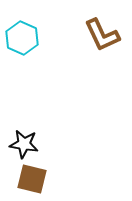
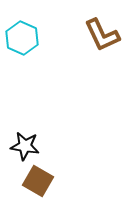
black star: moved 1 px right, 2 px down
brown square: moved 6 px right, 2 px down; rotated 16 degrees clockwise
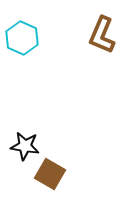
brown L-shape: rotated 48 degrees clockwise
brown square: moved 12 px right, 7 px up
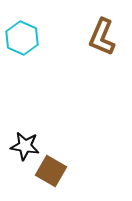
brown L-shape: moved 2 px down
brown square: moved 1 px right, 3 px up
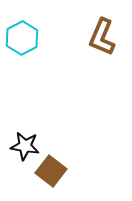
cyan hexagon: rotated 8 degrees clockwise
brown square: rotated 8 degrees clockwise
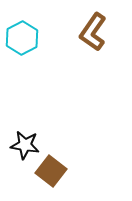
brown L-shape: moved 9 px left, 5 px up; rotated 12 degrees clockwise
black star: moved 1 px up
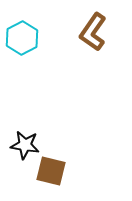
brown square: rotated 24 degrees counterclockwise
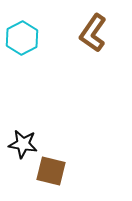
brown L-shape: moved 1 px down
black star: moved 2 px left, 1 px up
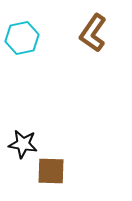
cyan hexagon: rotated 16 degrees clockwise
brown square: rotated 12 degrees counterclockwise
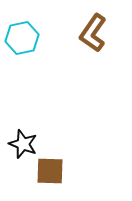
black star: rotated 12 degrees clockwise
brown square: moved 1 px left
